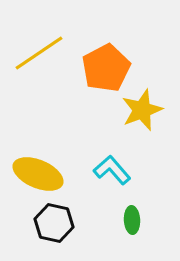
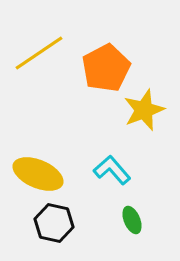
yellow star: moved 2 px right
green ellipse: rotated 20 degrees counterclockwise
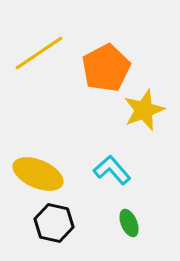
green ellipse: moved 3 px left, 3 px down
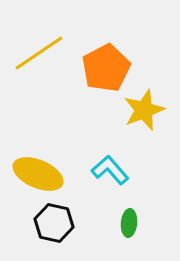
cyan L-shape: moved 2 px left
green ellipse: rotated 28 degrees clockwise
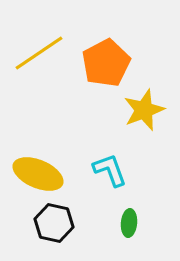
orange pentagon: moved 5 px up
cyan L-shape: rotated 21 degrees clockwise
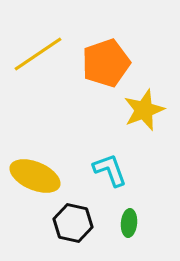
yellow line: moved 1 px left, 1 px down
orange pentagon: rotated 9 degrees clockwise
yellow ellipse: moved 3 px left, 2 px down
black hexagon: moved 19 px right
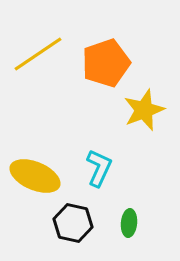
cyan L-shape: moved 11 px left, 2 px up; rotated 45 degrees clockwise
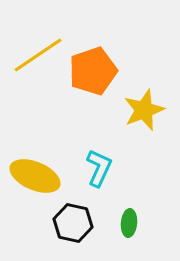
yellow line: moved 1 px down
orange pentagon: moved 13 px left, 8 px down
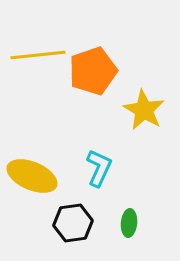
yellow line: rotated 28 degrees clockwise
yellow star: rotated 21 degrees counterclockwise
yellow ellipse: moved 3 px left
black hexagon: rotated 21 degrees counterclockwise
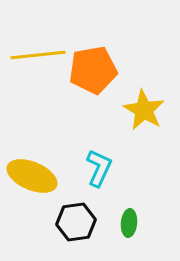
orange pentagon: moved 1 px up; rotated 9 degrees clockwise
black hexagon: moved 3 px right, 1 px up
